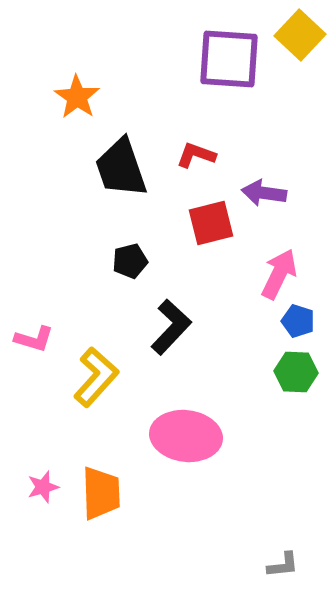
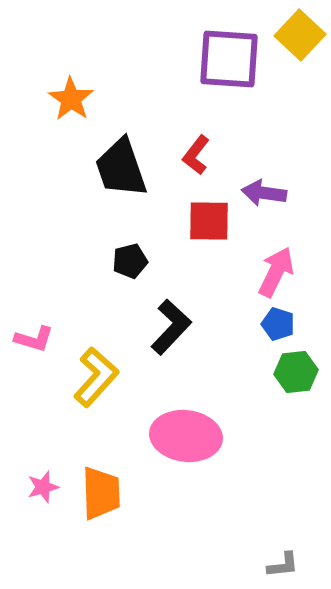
orange star: moved 6 px left, 2 px down
red L-shape: rotated 72 degrees counterclockwise
red square: moved 2 px left, 2 px up; rotated 15 degrees clockwise
pink arrow: moved 3 px left, 2 px up
blue pentagon: moved 20 px left, 3 px down
green hexagon: rotated 9 degrees counterclockwise
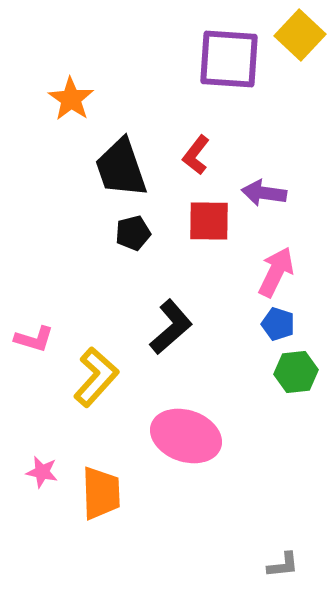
black pentagon: moved 3 px right, 28 px up
black L-shape: rotated 6 degrees clockwise
pink ellipse: rotated 12 degrees clockwise
pink star: moved 1 px left, 15 px up; rotated 28 degrees clockwise
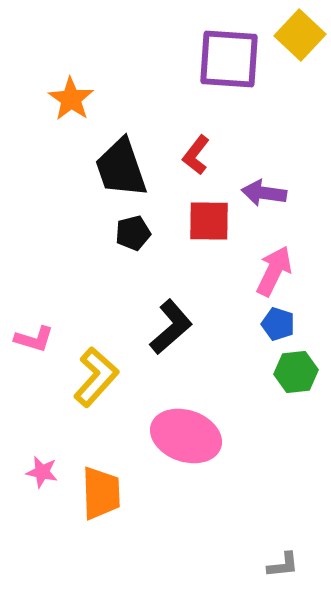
pink arrow: moved 2 px left, 1 px up
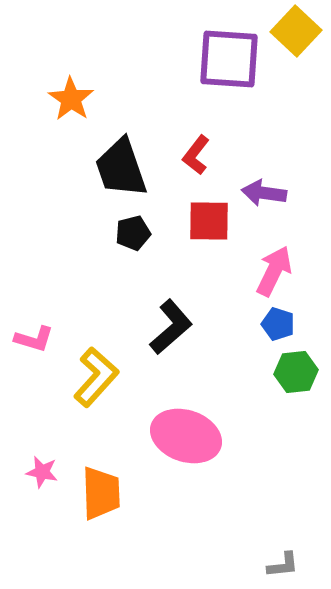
yellow square: moved 4 px left, 4 px up
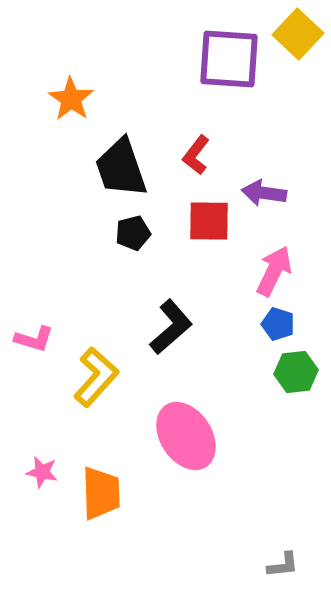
yellow square: moved 2 px right, 3 px down
pink ellipse: rotated 38 degrees clockwise
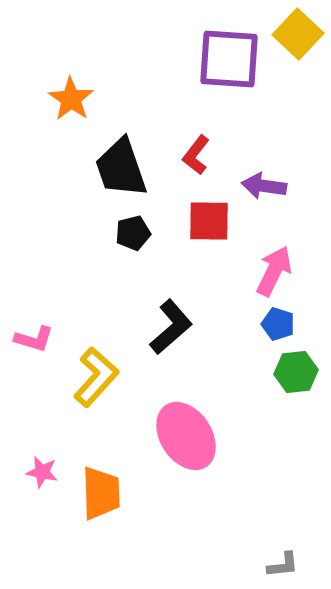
purple arrow: moved 7 px up
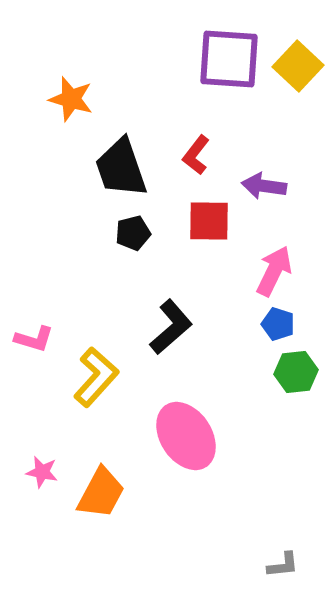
yellow square: moved 32 px down
orange star: rotated 18 degrees counterclockwise
orange trapezoid: rotated 30 degrees clockwise
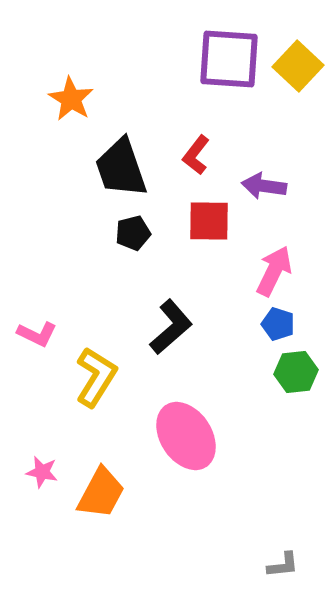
orange star: rotated 15 degrees clockwise
pink L-shape: moved 3 px right, 5 px up; rotated 9 degrees clockwise
yellow L-shape: rotated 10 degrees counterclockwise
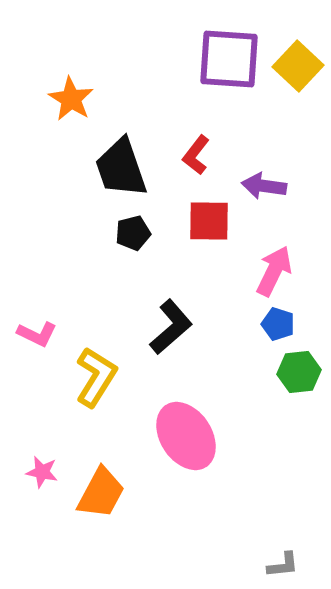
green hexagon: moved 3 px right
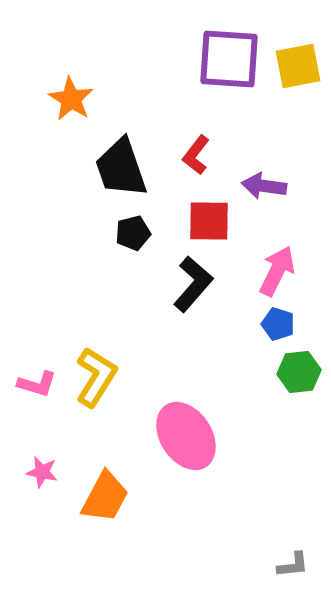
yellow square: rotated 36 degrees clockwise
pink arrow: moved 3 px right
black L-shape: moved 22 px right, 43 px up; rotated 8 degrees counterclockwise
pink L-shape: moved 50 px down; rotated 9 degrees counterclockwise
orange trapezoid: moved 4 px right, 4 px down
gray L-shape: moved 10 px right
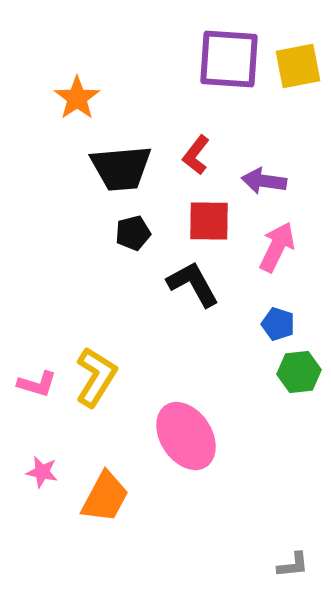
orange star: moved 6 px right, 1 px up; rotated 6 degrees clockwise
black trapezoid: rotated 76 degrees counterclockwise
purple arrow: moved 5 px up
pink arrow: moved 24 px up
black L-shape: rotated 70 degrees counterclockwise
